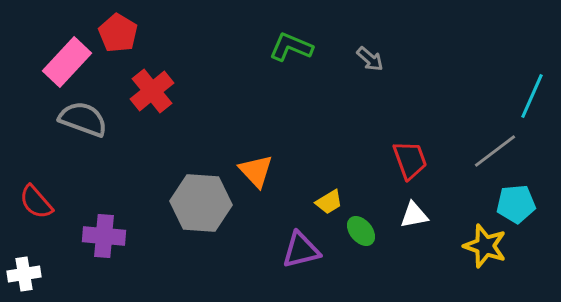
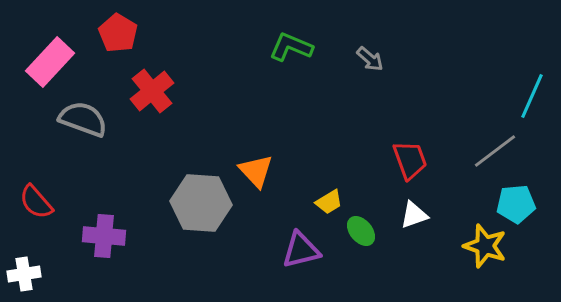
pink rectangle: moved 17 px left
white triangle: rotated 8 degrees counterclockwise
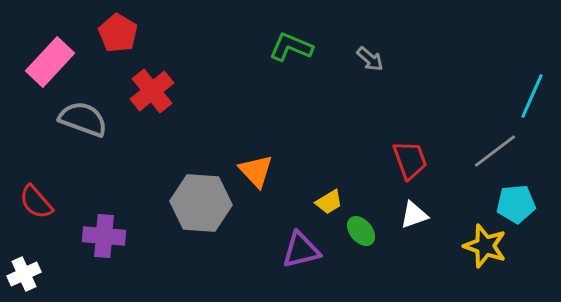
white cross: rotated 16 degrees counterclockwise
